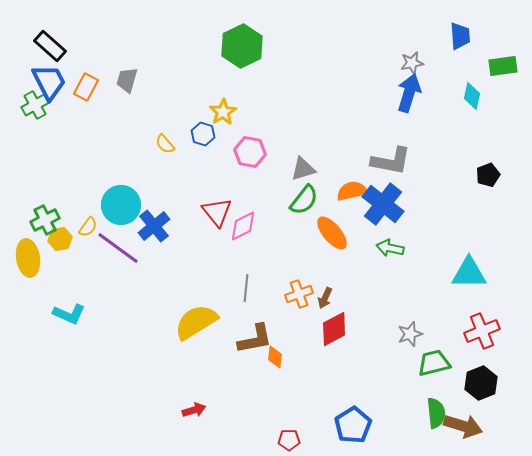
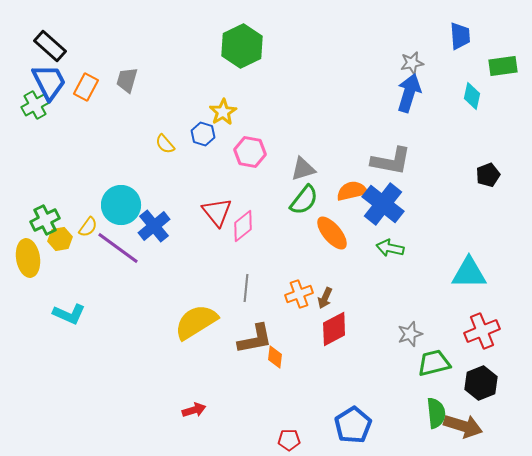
pink diamond at (243, 226): rotated 12 degrees counterclockwise
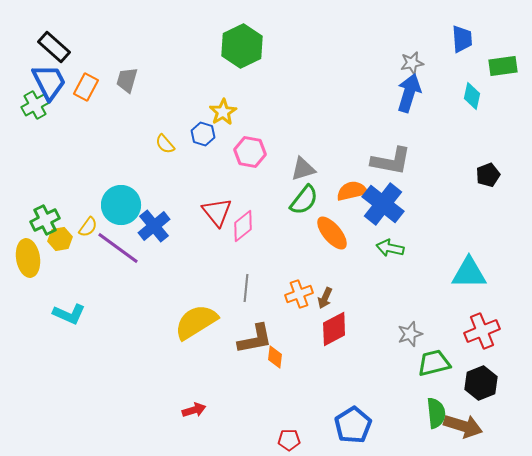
blue trapezoid at (460, 36): moved 2 px right, 3 px down
black rectangle at (50, 46): moved 4 px right, 1 px down
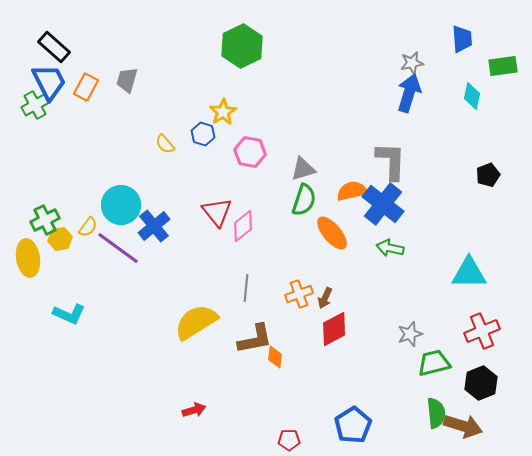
gray L-shape at (391, 161): rotated 99 degrees counterclockwise
green semicircle at (304, 200): rotated 20 degrees counterclockwise
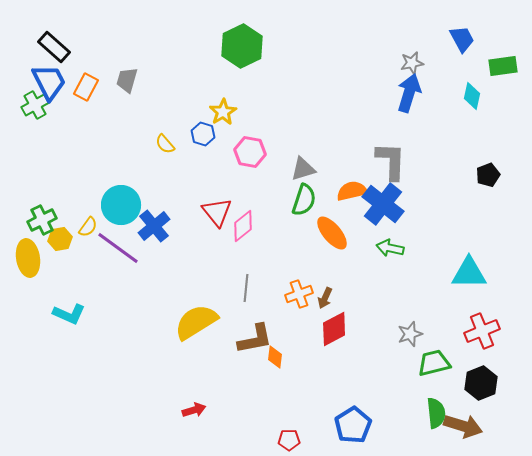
blue trapezoid at (462, 39): rotated 24 degrees counterclockwise
green cross at (45, 220): moved 3 px left
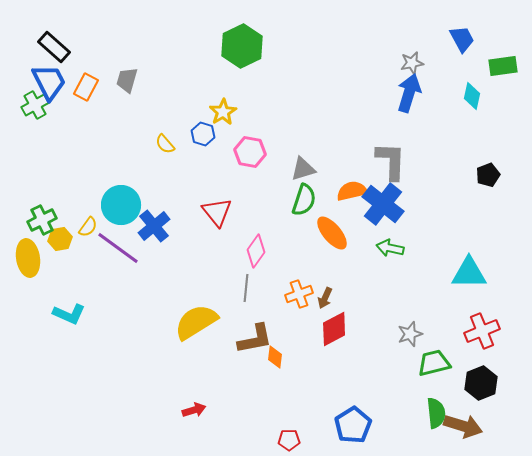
pink diamond at (243, 226): moved 13 px right, 25 px down; rotated 16 degrees counterclockwise
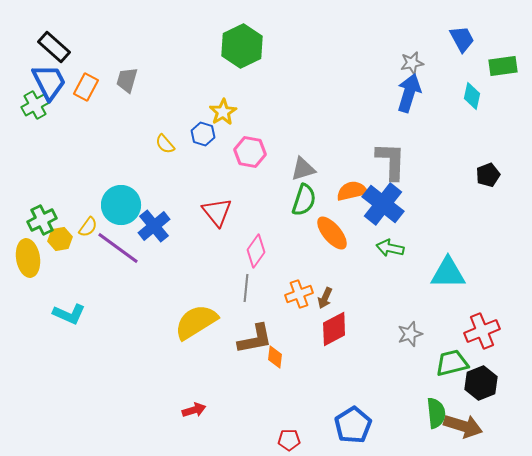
cyan triangle at (469, 273): moved 21 px left
green trapezoid at (434, 363): moved 18 px right
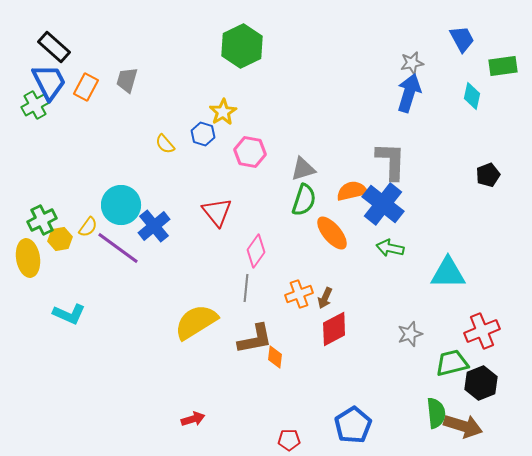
red arrow at (194, 410): moved 1 px left, 9 px down
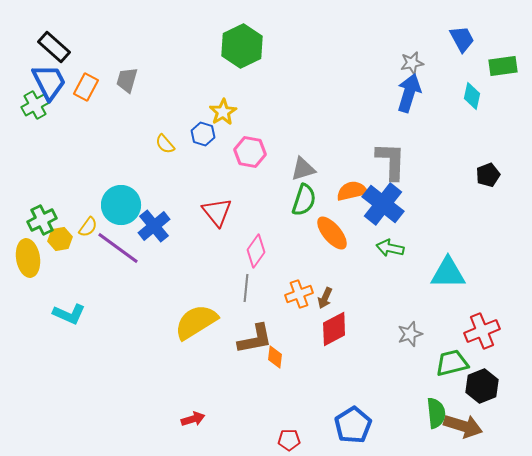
black hexagon at (481, 383): moved 1 px right, 3 px down
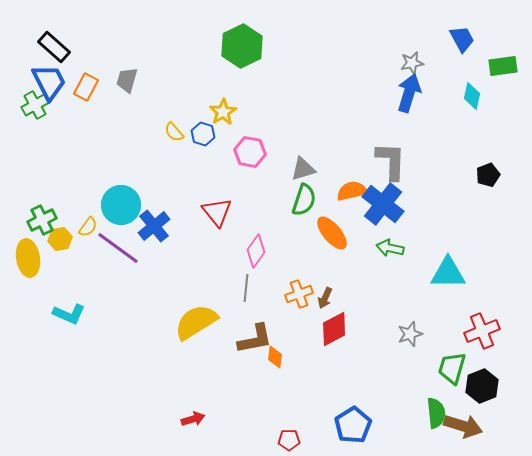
yellow semicircle at (165, 144): moved 9 px right, 12 px up
green trapezoid at (452, 363): moved 5 px down; rotated 60 degrees counterclockwise
